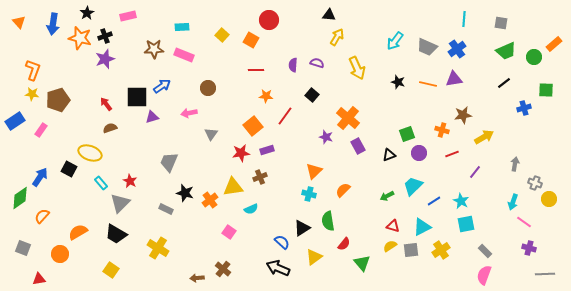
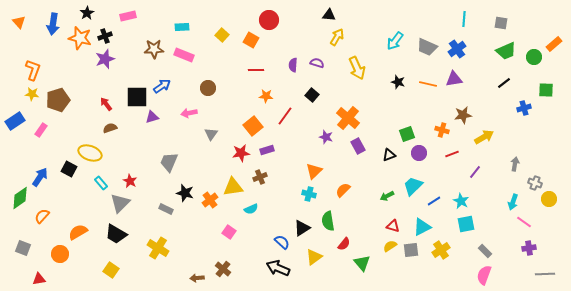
purple cross at (529, 248): rotated 24 degrees counterclockwise
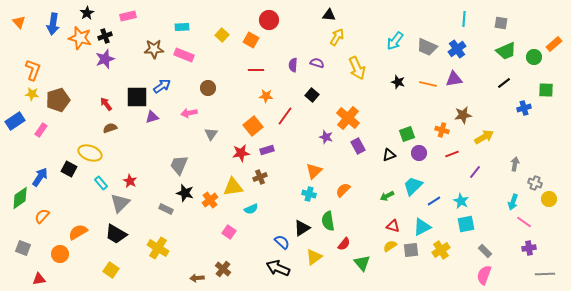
gray trapezoid at (169, 162): moved 10 px right, 3 px down
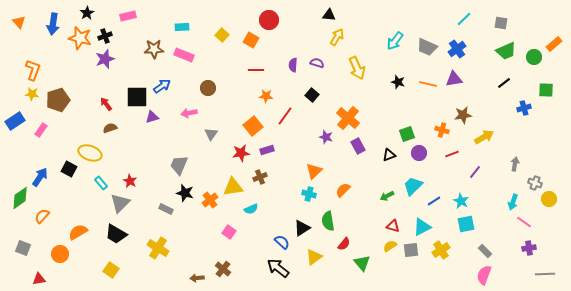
cyan line at (464, 19): rotated 42 degrees clockwise
black arrow at (278, 268): rotated 15 degrees clockwise
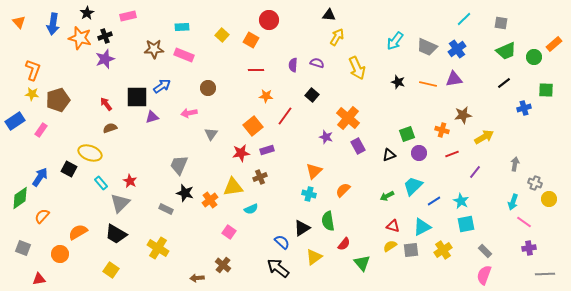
yellow cross at (441, 250): moved 2 px right
brown cross at (223, 269): moved 4 px up
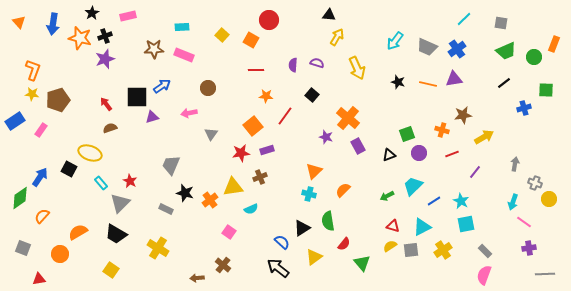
black star at (87, 13): moved 5 px right
orange rectangle at (554, 44): rotated 28 degrees counterclockwise
gray trapezoid at (179, 165): moved 8 px left
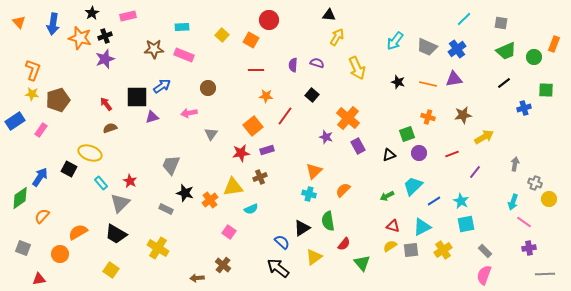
orange cross at (442, 130): moved 14 px left, 13 px up
